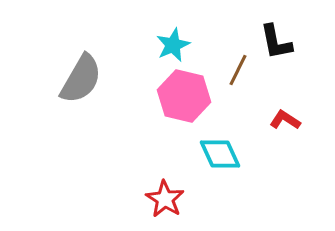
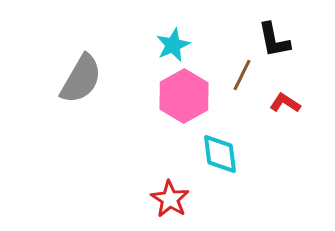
black L-shape: moved 2 px left, 2 px up
brown line: moved 4 px right, 5 px down
pink hexagon: rotated 18 degrees clockwise
red L-shape: moved 17 px up
cyan diamond: rotated 18 degrees clockwise
red star: moved 5 px right
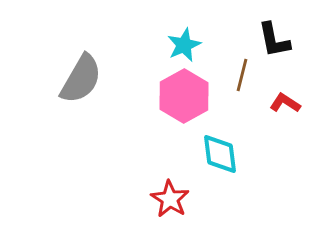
cyan star: moved 11 px right
brown line: rotated 12 degrees counterclockwise
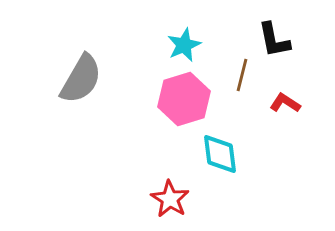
pink hexagon: moved 3 px down; rotated 12 degrees clockwise
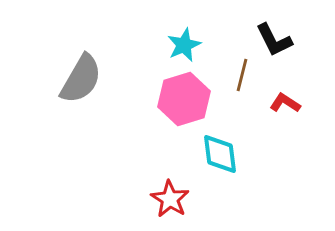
black L-shape: rotated 15 degrees counterclockwise
